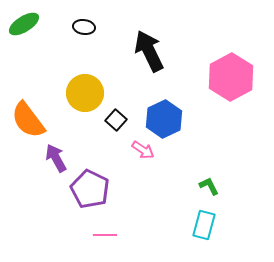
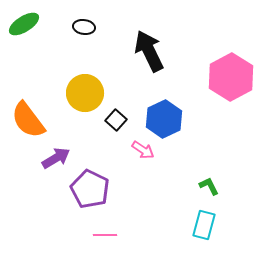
purple arrow: rotated 88 degrees clockwise
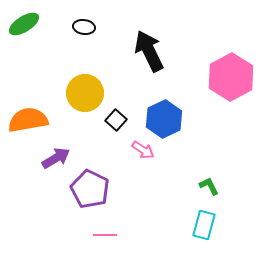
orange semicircle: rotated 117 degrees clockwise
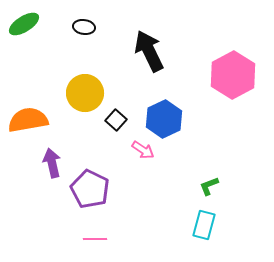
pink hexagon: moved 2 px right, 2 px up
purple arrow: moved 4 px left, 5 px down; rotated 72 degrees counterclockwise
green L-shape: rotated 85 degrees counterclockwise
pink line: moved 10 px left, 4 px down
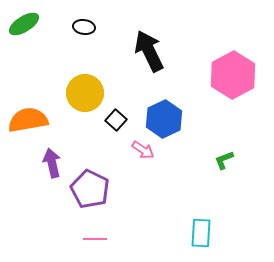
green L-shape: moved 15 px right, 26 px up
cyan rectangle: moved 3 px left, 8 px down; rotated 12 degrees counterclockwise
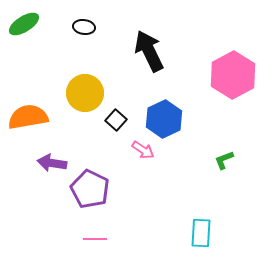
orange semicircle: moved 3 px up
purple arrow: rotated 68 degrees counterclockwise
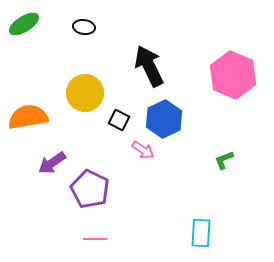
black arrow: moved 15 px down
pink hexagon: rotated 9 degrees counterclockwise
black square: moved 3 px right; rotated 15 degrees counterclockwise
purple arrow: rotated 44 degrees counterclockwise
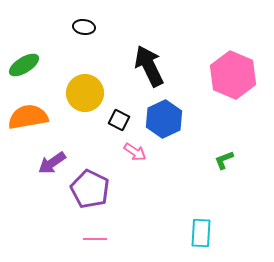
green ellipse: moved 41 px down
pink arrow: moved 8 px left, 2 px down
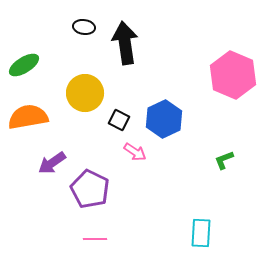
black arrow: moved 24 px left, 23 px up; rotated 18 degrees clockwise
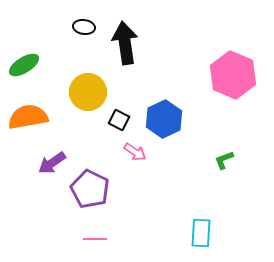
yellow circle: moved 3 px right, 1 px up
